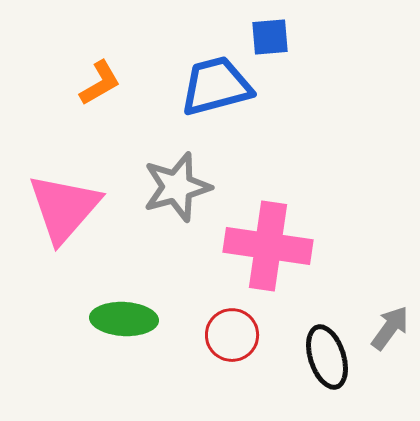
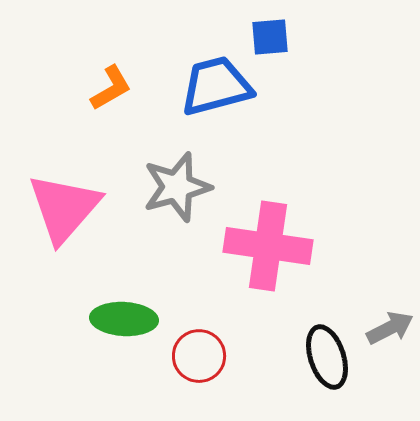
orange L-shape: moved 11 px right, 5 px down
gray arrow: rotated 27 degrees clockwise
red circle: moved 33 px left, 21 px down
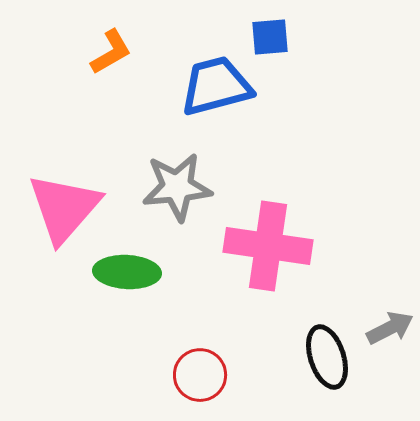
orange L-shape: moved 36 px up
gray star: rotated 10 degrees clockwise
green ellipse: moved 3 px right, 47 px up
red circle: moved 1 px right, 19 px down
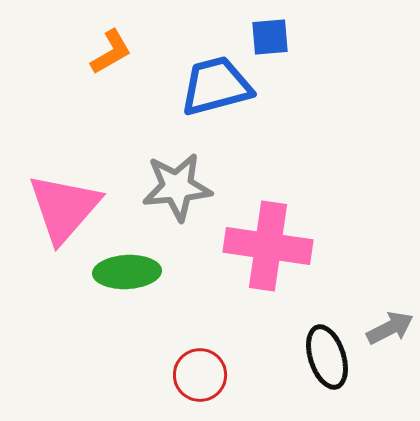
green ellipse: rotated 6 degrees counterclockwise
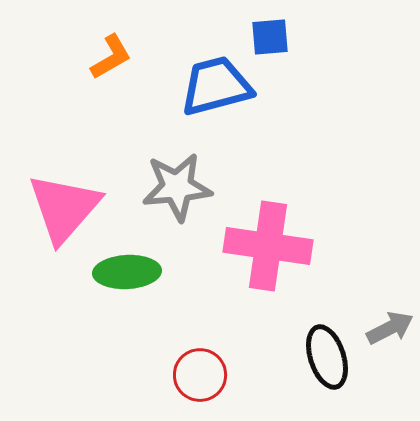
orange L-shape: moved 5 px down
